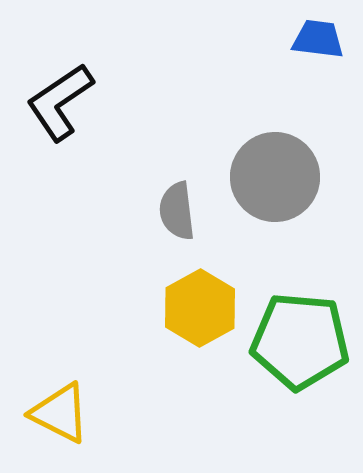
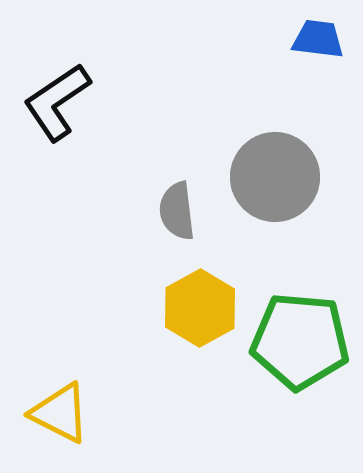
black L-shape: moved 3 px left
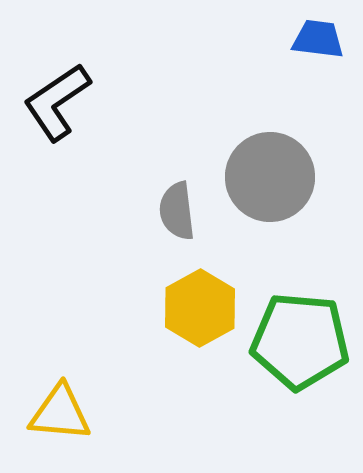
gray circle: moved 5 px left
yellow triangle: rotated 22 degrees counterclockwise
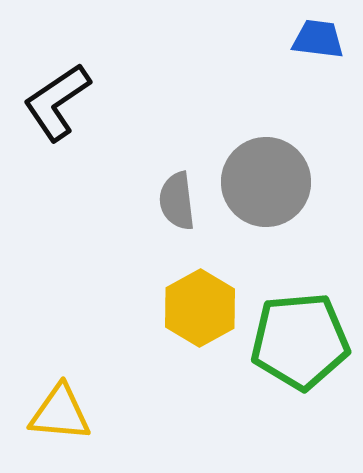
gray circle: moved 4 px left, 5 px down
gray semicircle: moved 10 px up
green pentagon: rotated 10 degrees counterclockwise
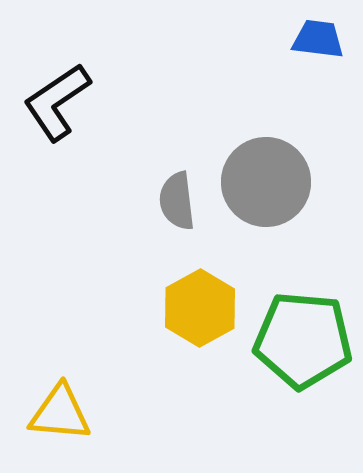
green pentagon: moved 3 px right, 1 px up; rotated 10 degrees clockwise
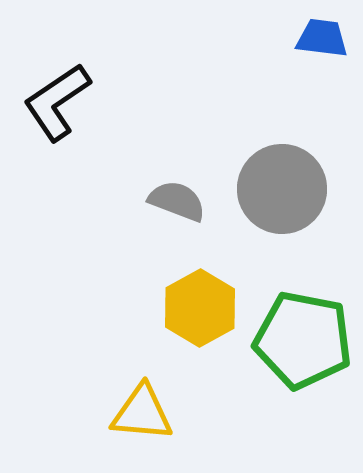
blue trapezoid: moved 4 px right, 1 px up
gray circle: moved 16 px right, 7 px down
gray semicircle: rotated 118 degrees clockwise
green pentagon: rotated 6 degrees clockwise
yellow triangle: moved 82 px right
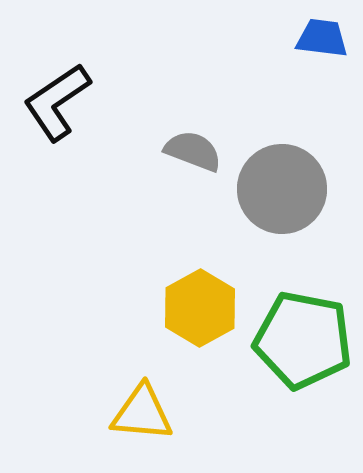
gray semicircle: moved 16 px right, 50 px up
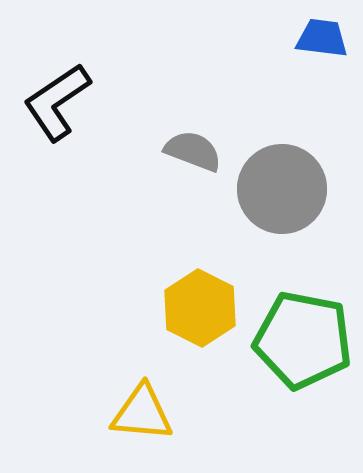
yellow hexagon: rotated 4 degrees counterclockwise
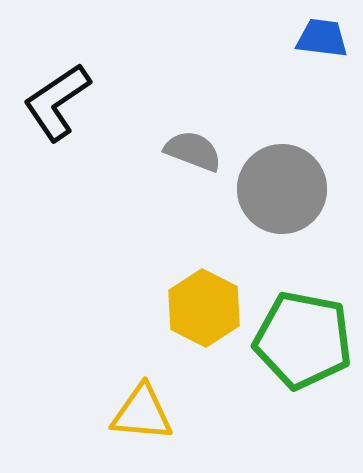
yellow hexagon: moved 4 px right
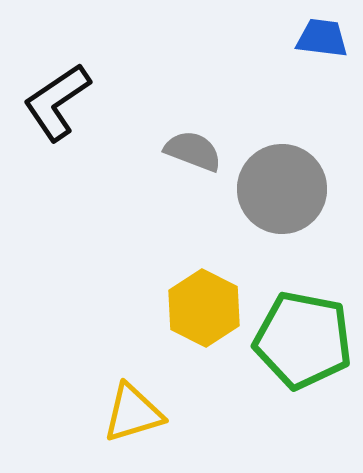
yellow triangle: moved 9 px left; rotated 22 degrees counterclockwise
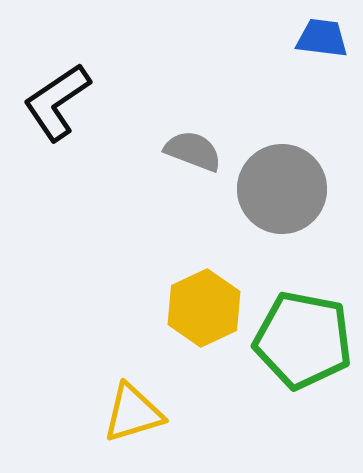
yellow hexagon: rotated 8 degrees clockwise
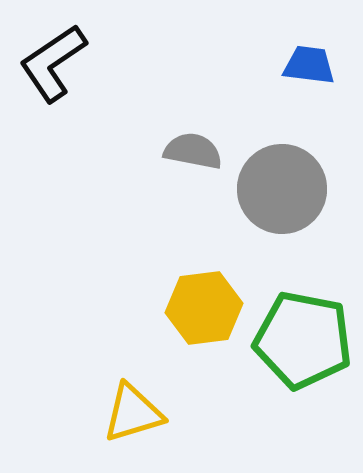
blue trapezoid: moved 13 px left, 27 px down
black L-shape: moved 4 px left, 39 px up
gray semicircle: rotated 10 degrees counterclockwise
yellow hexagon: rotated 18 degrees clockwise
